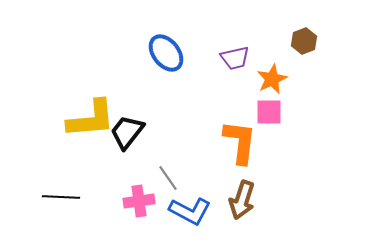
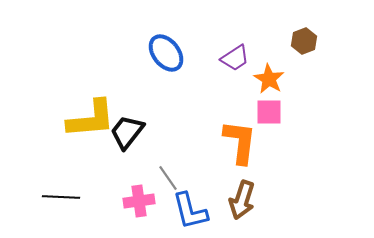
purple trapezoid: rotated 20 degrees counterclockwise
orange star: moved 3 px left; rotated 16 degrees counterclockwise
blue L-shape: rotated 48 degrees clockwise
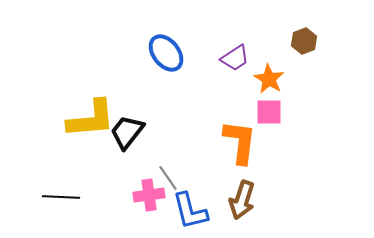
pink cross: moved 10 px right, 6 px up
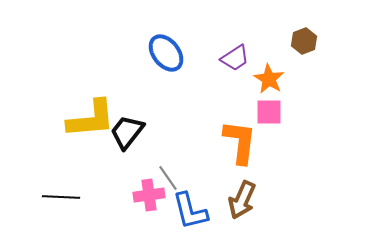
brown arrow: rotated 6 degrees clockwise
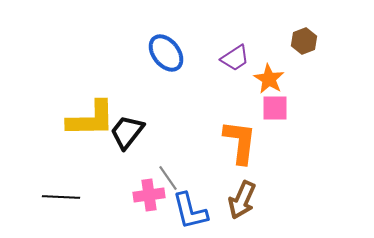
pink square: moved 6 px right, 4 px up
yellow L-shape: rotated 4 degrees clockwise
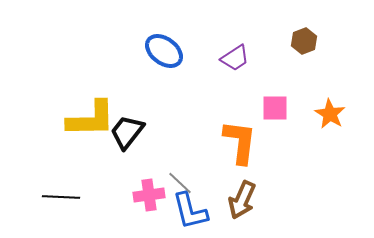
blue ellipse: moved 2 px left, 2 px up; rotated 15 degrees counterclockwise
orange star: moved 61 px right, 35 px down
gray line: moved 12 px right, 5 px down; rotated 12 degrees counterclockwise
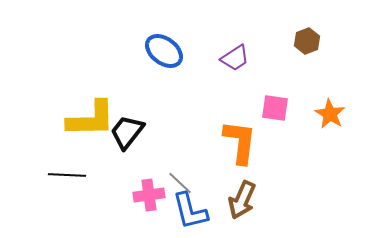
brown hexagon: moved 3 px right
pink square: rotated 8 degrees clockwise
black line: moved 6 px right, 22 px up
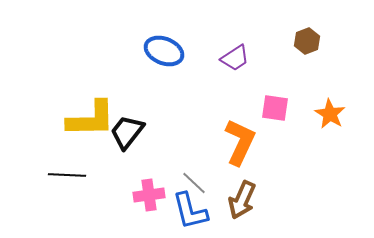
blue ellipse: rotated 15 degrees counterclockwise
orange L-shape: rotated 18 degrees clockwise
gray line: moved 14 px right
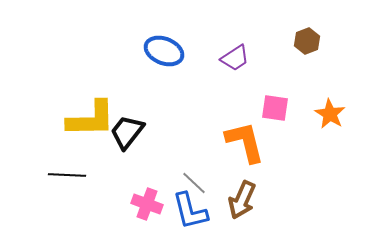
orange L-shape: moved 5 px right; rotated 39 degrees counterclockwise
pink cross: moved 2 px left, 9 px down; rotated 28 degrees clockwise
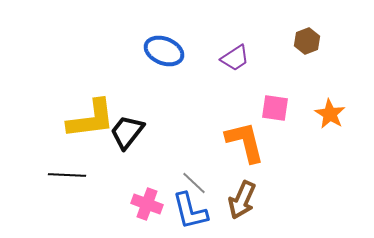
yellow L-shape: rotated 6 degrees counterclockwise
